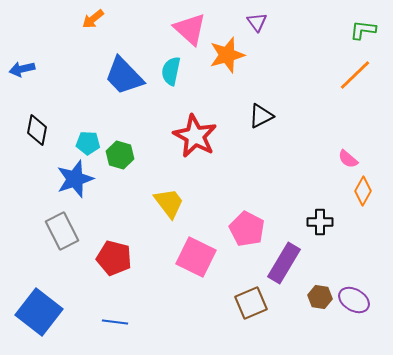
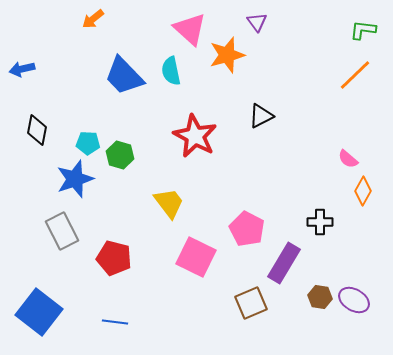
cyan semicircle: rotated 24 degrees counterclockwise
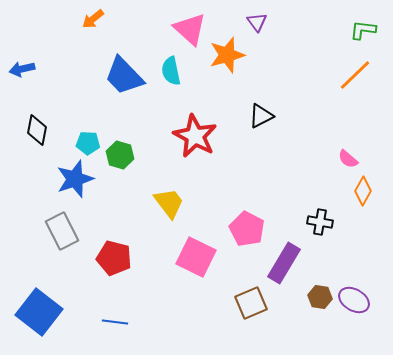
black cross: rotated 10 degrees clockwise
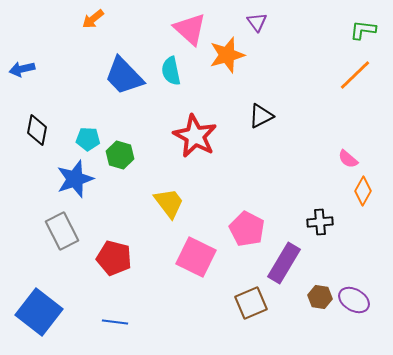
cyan pentagon: moved 4 px up
black cross: rotated 15 degrees counterclockwise
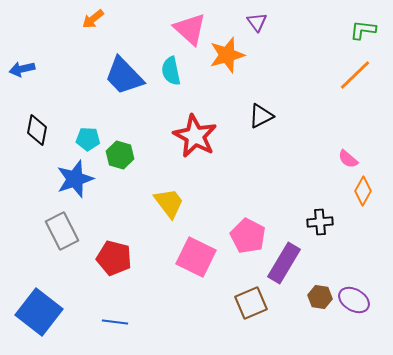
pink pentagon: moved 1 px right, 7 px down
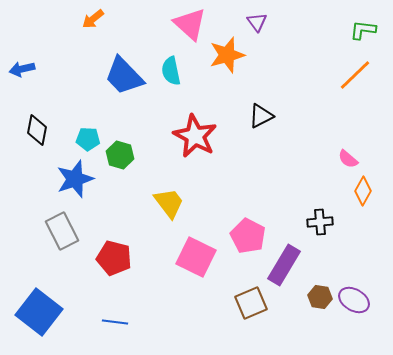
pink triangle: moved 5 px up
purple rectangle: moved 2 px down
